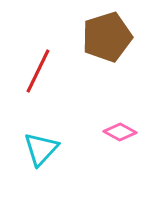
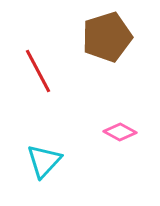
red line: rotated 54 degrees counterclockwise
cyan triangle: moved 3 px right, 12 px down
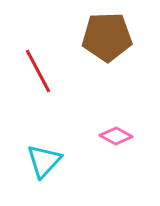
brown pentagon: rotated 15 degrees clockwise
pink diamond: moved 4 px left, 4 px down
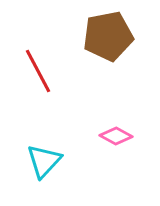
brown pentagon: moved 1 px right, 1 px up; rotated 9 degrees counterclockwise
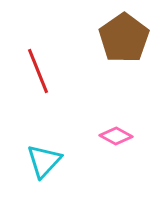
brown pentagon: moved 16 px right, 2 px down; rotated 24 degrees counterclockwise
red line: rotated 6 degrees clockwise
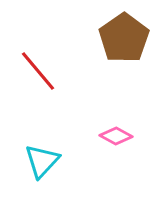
red line: rotated 18 degrees counterclockwise
cyan triangle: moved 2 px left
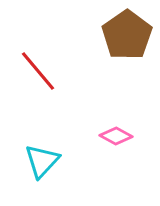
brown pentagon: moved 3 px right, 3 px up
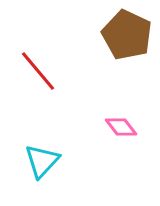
brown pentagon: rotated 12 degrees counterclockwise
pink diamond: moved 5 px right, 9 px up; rotated 24 degrees clockwise
